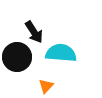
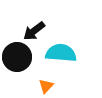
black arrow: moved 1 px up; rotated 85 degrees clockwise
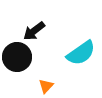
cyan semicircle: moved 20 px right; rotated 140 degrees clockwise
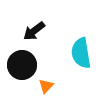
cyan semicircle: rotated 116 degrees clockwise
black circle: moved 5 px right, 8 px down
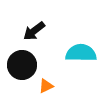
cyan semicircle: rotated 100 degrees clockwise
orange triangle: rotated 21 degrees clockwise
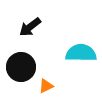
black arrow: moved 4 px left, 4 px up
black circle: moved 1 px left, 2 px down
